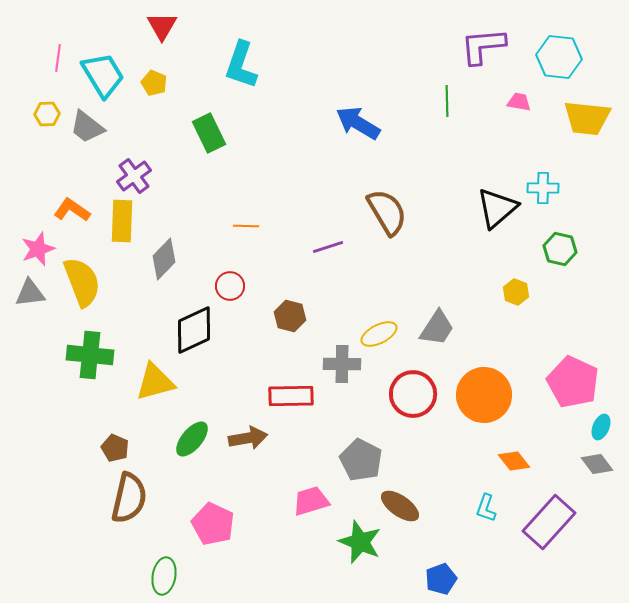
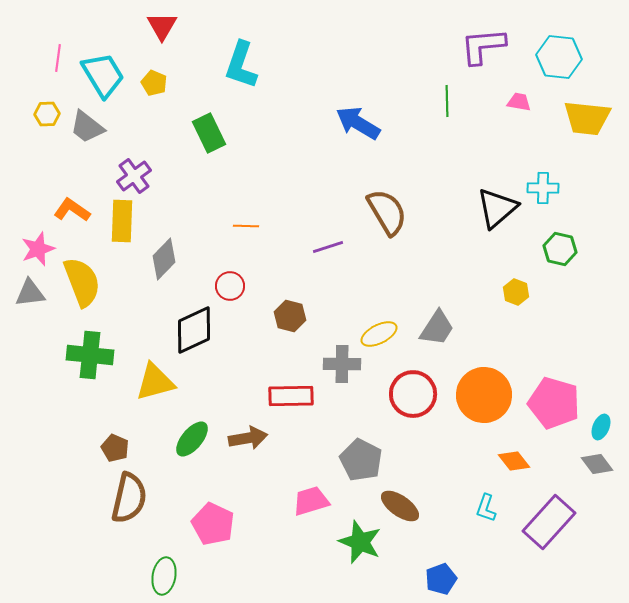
pink pentagon at (573, 382): moved 19 px left, 21 px down; rotated 9 degrees counterclockwise
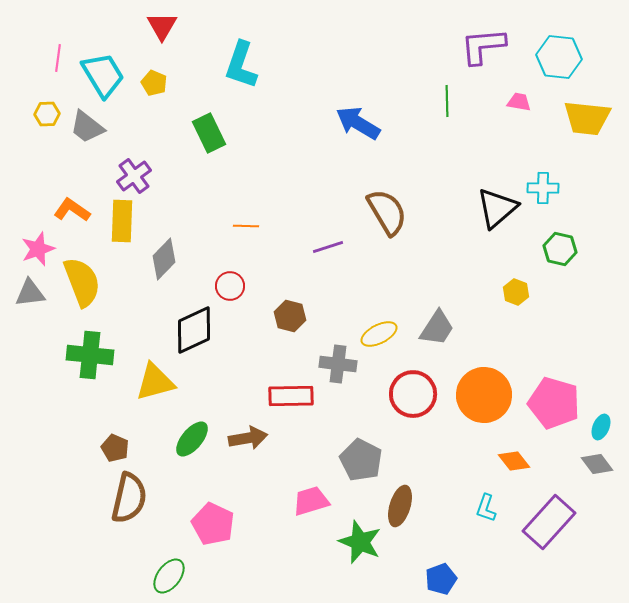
gray cross at (342, 364): moved 4 px left; rotated 6 degrees clockwise
brown ellipse at (400, 506): rotated 72 degrees clockwise
green ellipse at (164, 576): moved 5 px right; rotated 27 degrees clockwise
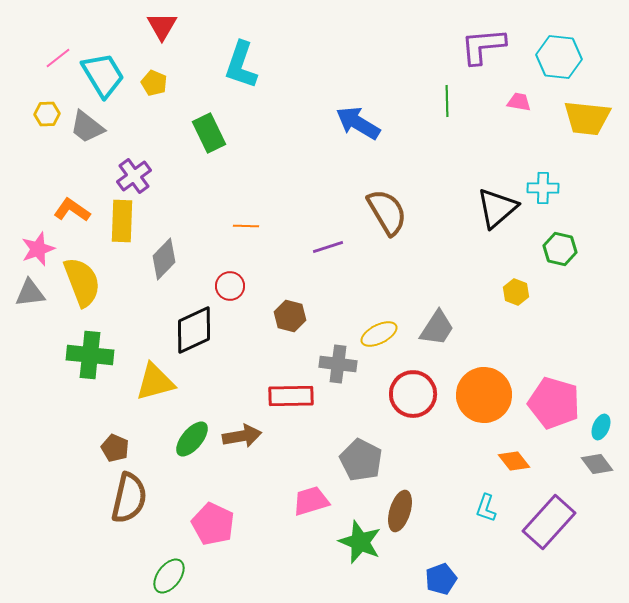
pink line at (58, 58): rotated 44 degrees clockwise
brown arrow at (248, 438): moved 6 px left, 2 px up
brown ellipse at (400, 506): moved 5 px down
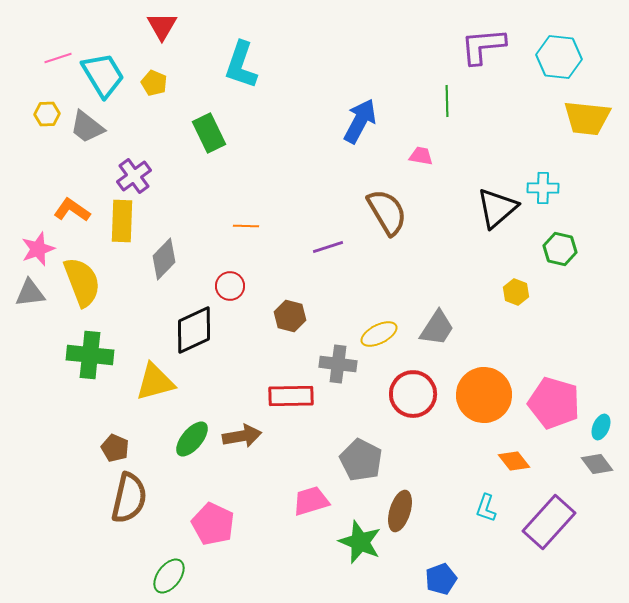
pink line at (58, 58): rotated 20 degrees clockwise
pink trapezoid at (519, 102): moved 98 px left, 54 px down
blue arrow at (358, 123): moved 2 px right, 2 px up; rotated 87 degrees clockwise
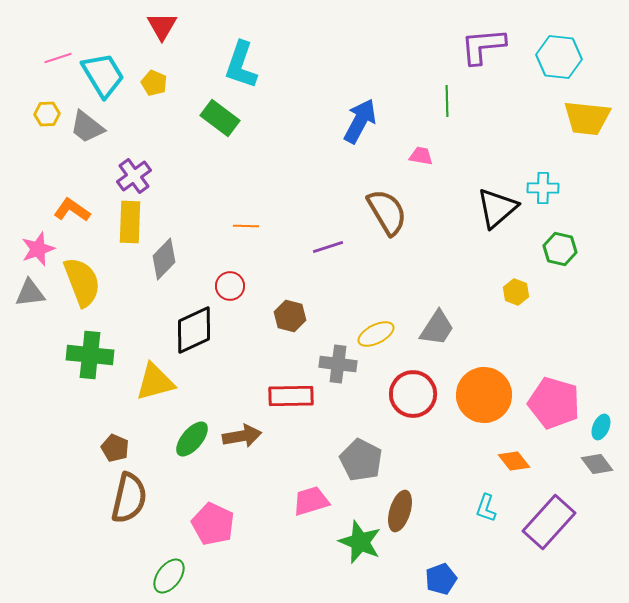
green rectangle at (209, 133): moved 11 px right, 15 px up; rotated 27 degrees counterclockwise
yellow rectangle at (122, 221): moved 8 px right, 1 px down
yellow ellipse at (379, 334): moved 3 px left
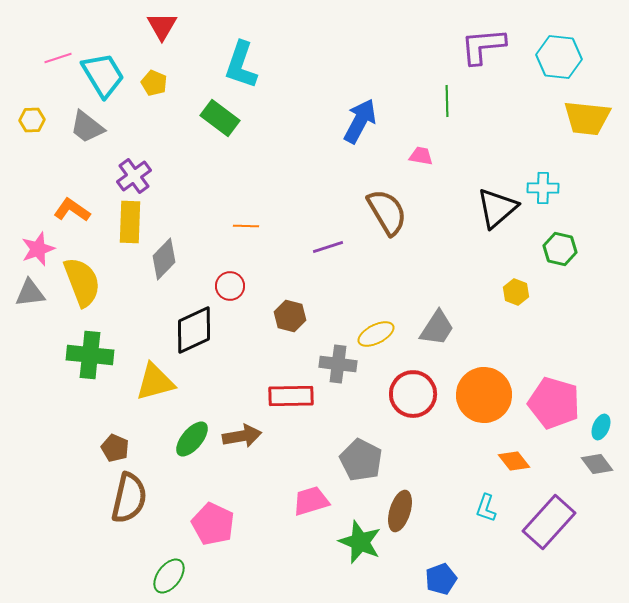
yellow hexagon at (47, 114): moved 15 px left, 6 px down
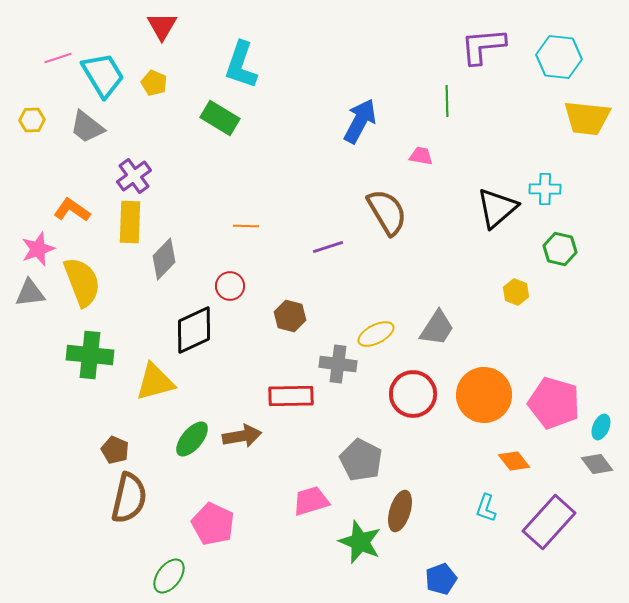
green rectangle at (220, 118): rotated 6 degrees counterclockwise
cyan cross at (543, 188): moved 2 px right, 1 px down
brown pentagon at (115, 448): moved 2 px down
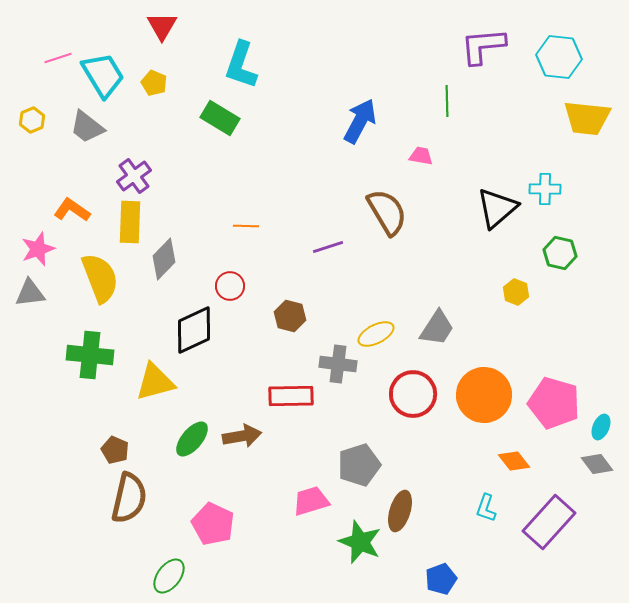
yellow hexagon at (32, 120): rotated 20 degrees counterclockwise
green hexagon at (560, 249): moved 4 px down
yellow semicircle at (82, 282): moved 18 px right, 4 px up
gray pentagon at (361, 460): moved 2 px left, 5 px down; rotated 27 degrees clockwise
